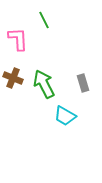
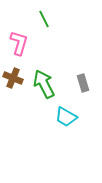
green line: moved 1 px up
pink L-shape: moved 1 px right, 4 px down; rotated 20 degrees clockwise
cyan trapezoid: moved 1 px right, 1 px down
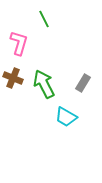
gray rectangle: rotated 48 degrees clockwise
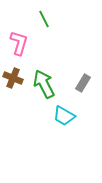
cyan trapezoid: moved 2 px left, 1 px up
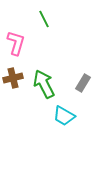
pink L-shape: moved 3 px left
brown cross: rotated 36 degrees counterclockwise
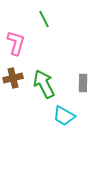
gray rectangle: rotated 30 degrees counterclockwise
